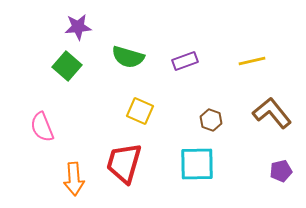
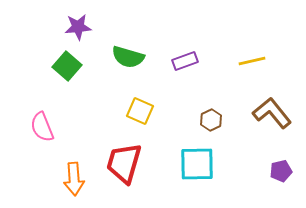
brown hexagon: rotated 15 degrees clockwise
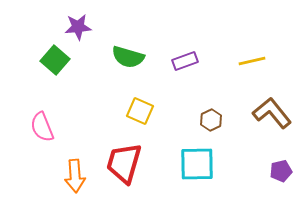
green square: moved 12 px left, 6 px up
orange arrow: moved 1 px right, 3 px up
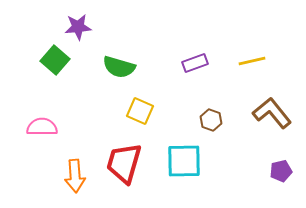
green semicircle: moved 9 px left, 10 px down
purple rectangle: moved 10 px right, 2 px down
brown hexagon: rotated 15 degrees counterclockwise
pink semicircle: rotated 112 degrees clockwise
cyan square: moved 13 px left, 3 px up
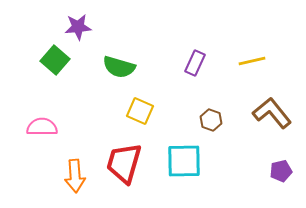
purple rectangle: rotated 45 degrees counterclockwise
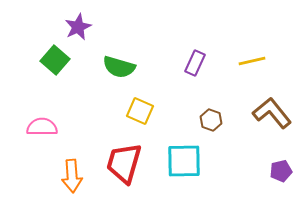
purple star: rotated 20 degrees counterclockwise
orange arrow: moved 3 px left
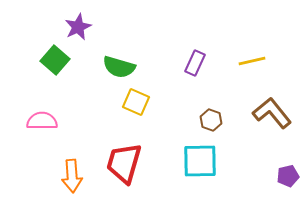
yellow square: moved 4 px left, 9 px up
pink semicircle: moved 6 px up
cyan square: moved 16 px right
purple pentagon: moved 7 px right, 5 px down
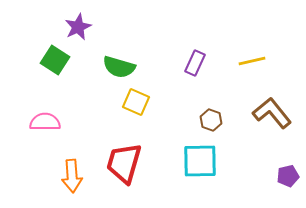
green square: rotated 8 degrees counterclockwise
pink semicircle: moved 3 px right, 1 px down
